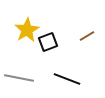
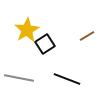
black square: moved 3 px left, 2 px down; rotated 12 degrees counterclockwise
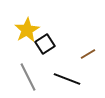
brown line: moved 1 px right, 18 px down
gray line: moved 9 px right, 1 px up; rotated 52 degrees clockwise
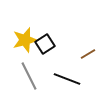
yellow star: moved 2 px left, 10 px down; rotated 15 degrees clockwise
gray line: moved 1 px right, 1 px up
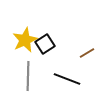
yellow star: rotated 10 degrees counterclockwise
brown line: moved 1 px left, 1 px up
gray line: moved 1 px left; rotated 28 degrees clockwise
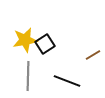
yellow star: rotated 15 degrees clockwise
brown line: moved 6 px right, 2 px down
black line: moved 2 px down
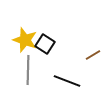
yellow star: rotated 30 degrees clockwise
black square: rotated 24 degrees counterclockwise
gray line: moved 6 px up
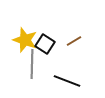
brown line: moved 19 px left, 14 px up
gray line: moved 4 px right, 6 px up
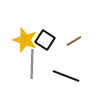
black square: moved 4 px up
black line: moved 1 px left, 5 px up
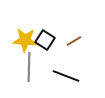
yellow star: rotated 15 degrees counterclockwise
gray line: moved 3 px left, 3 px down
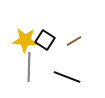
black line: moved 1 px right, 1 px down
